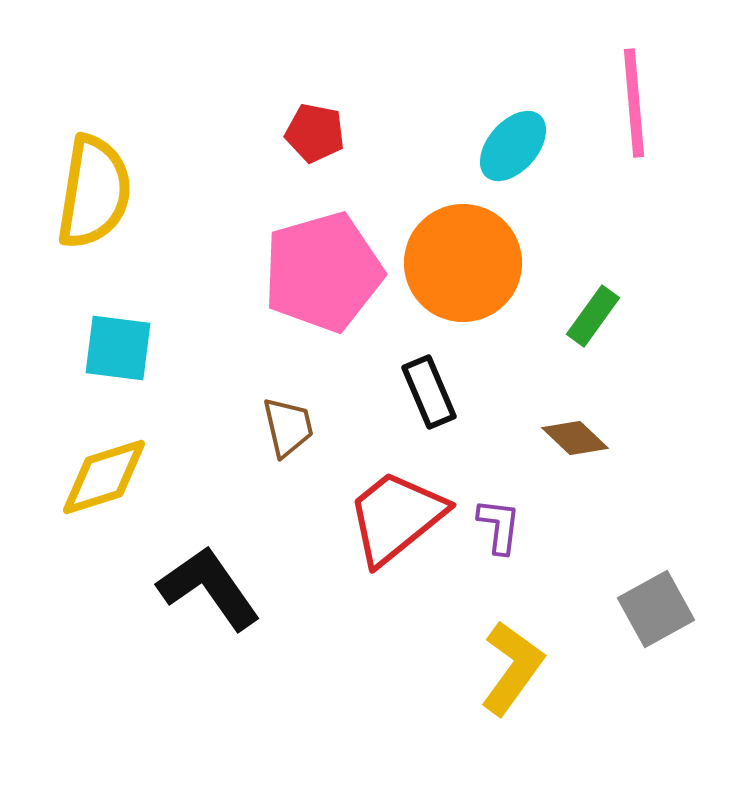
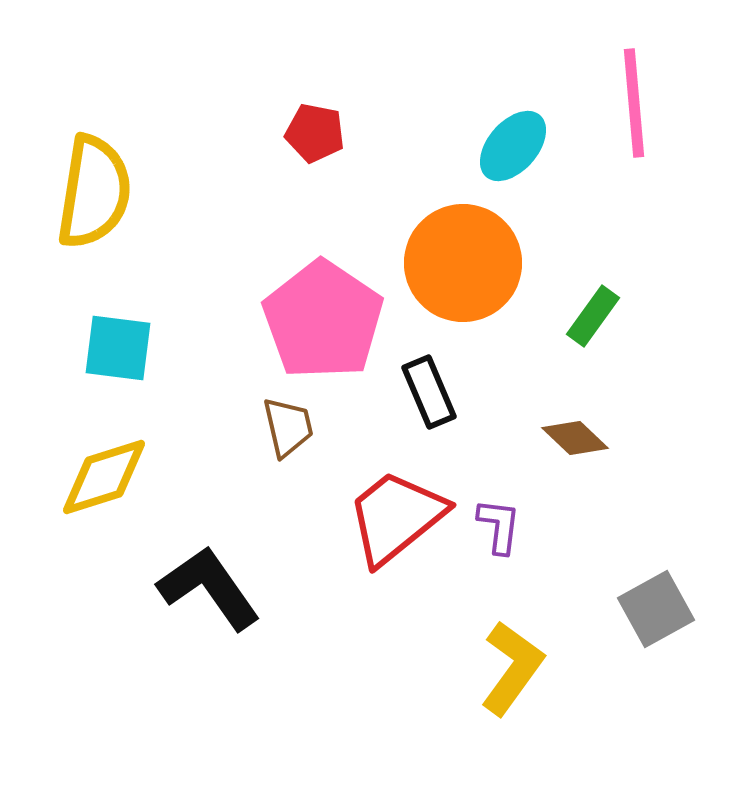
pink pentagon: moved 48 px down; rotated 22 degrees counterclockwise
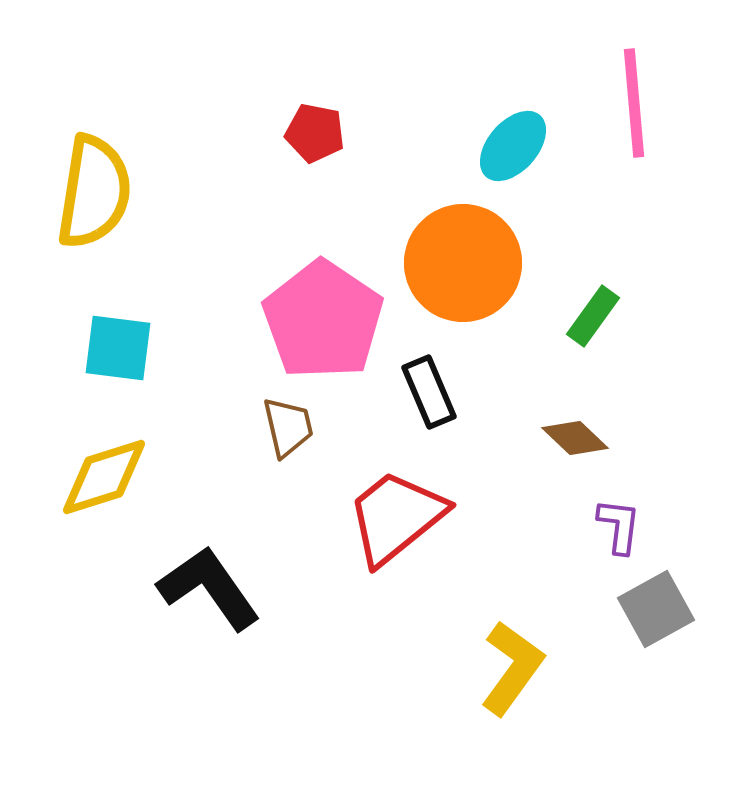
purple L-shape: moved 120 px right
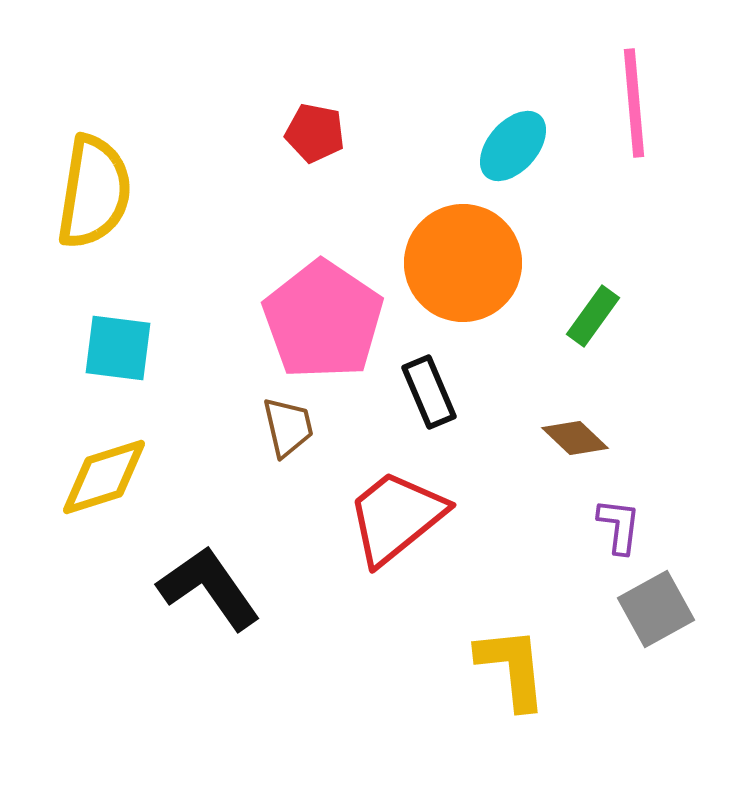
yellow L-shape: rotated 42 degrees counterclockwise
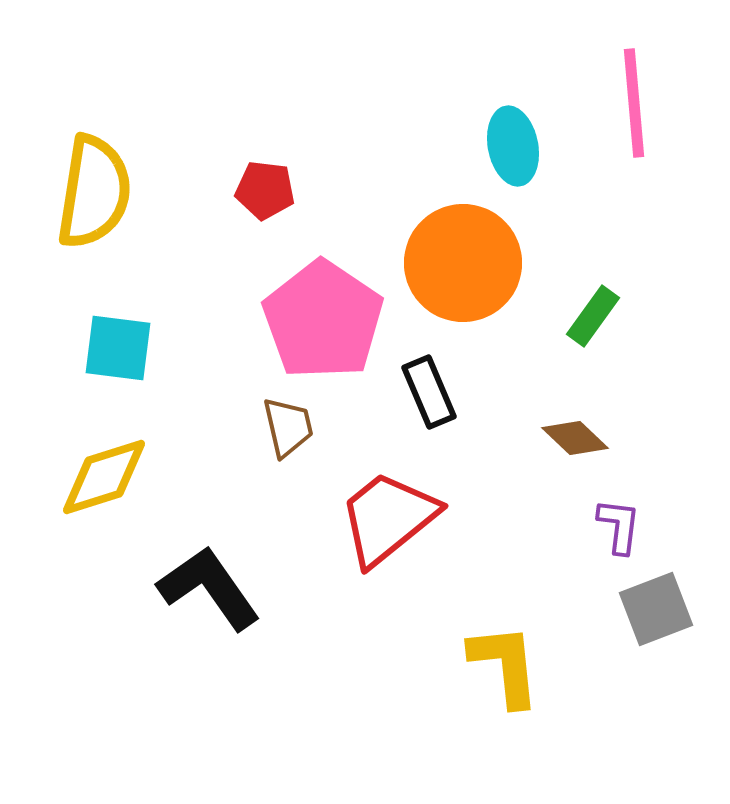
red pentagon: moved 50 px left, 57 px down; rotated 4 degrees counterclockwise
cyan ellipse: rotated 52 degrees counterclockwise
red trapezoid: moved 8 px left, 1 px down
gray square: rotated 8 degrees clockwise
yellow L-shape: moved 7 px left, 3 px up
